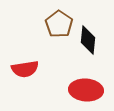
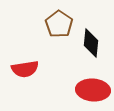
black diamond: moved 3 px right, 3 px down
red ellipse: moved 7 px right
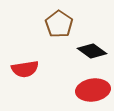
black diamond: moved 1 px right, 8 px down; rotated 60 degrees counterclockwise
red ellipse: rotated 12 degrees counterclockwise
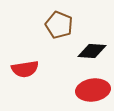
brown pentagon: moved 1 px down; rotated 12 degrees counterclockwise
black diamond: rotated 32 degrees counterclockwise
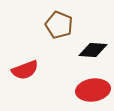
black diamond: moved 1 px right, 1 px up
red semicircle: moved 1 px down; rotated 12 degrees counterclockwise
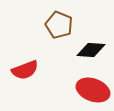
black diamond: moved 2 px left
red ellipse: rotated 28 degrees clockwise
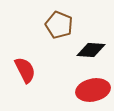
red semicircle: rotated 96 degrees counterclockwise
red ellipse: rotated 32 degrees counterclockwise
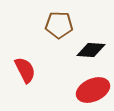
brown pentagon: rotated 20 degrees counterclockwise
red ellipse: rotated 12 degrees counterclockwise
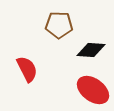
red semicircle: moved 2 px right, 1 px up
red ellipse: rotated 60 degrees clockwise
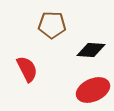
brown pentagon: moved 7 px left
red ellipse: rotated 60 degrees counterclockwise
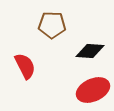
black diamond: moved 1 px left, 1 px down
red semicircle: moved 2 px left, 3 px up
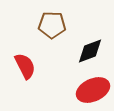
black diamond: rotated 24 degrees counterclockwise
